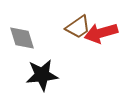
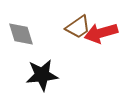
gray diamond: moved 1 px left, 4 px up
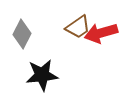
gray diamond: moved 1 px right; rotated 44 degrees clockwise
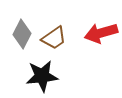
brown trapezoid: moved 24 px left, 11 px down
black star: moved 1 px down
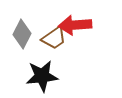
red arrow: moved 26 px left, 8 px up; rotated 12 degrees clockwise
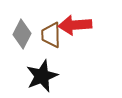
brown trapezoid: moved 3 px left, 3 px up; rotated 124 degrees clockwise
black star: rotated 16 degrees counterclockwise
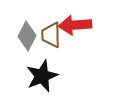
gray diamond: moved 5 px right, 2 px down
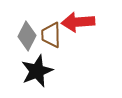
red arrow: moved 3 px right, 3 px up
black star: moved 5 px left, 5 px up
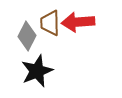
brown trapezoid: moved 1 px left, 12 px up
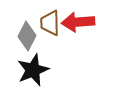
black star: moved 4 px left, 1 px up
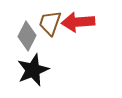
brown trapezoid: rotated 20 degrees clockwise
